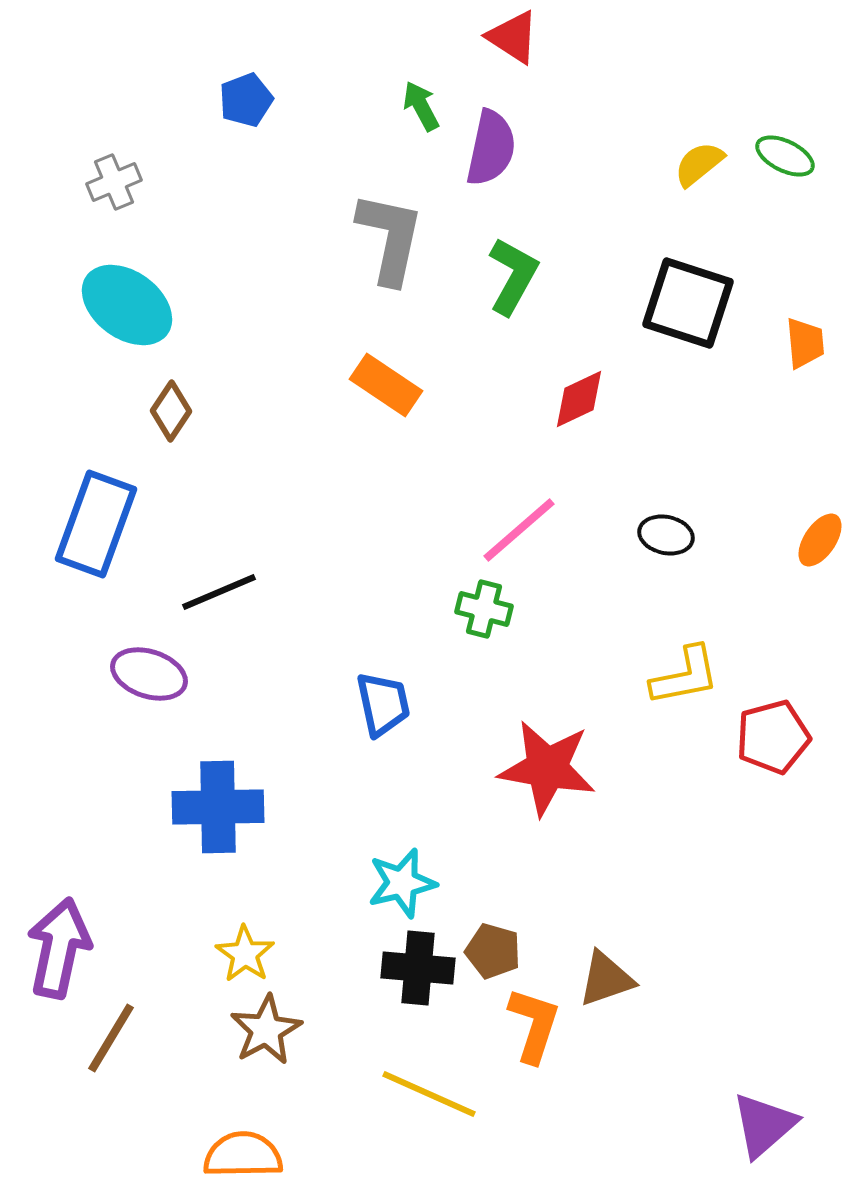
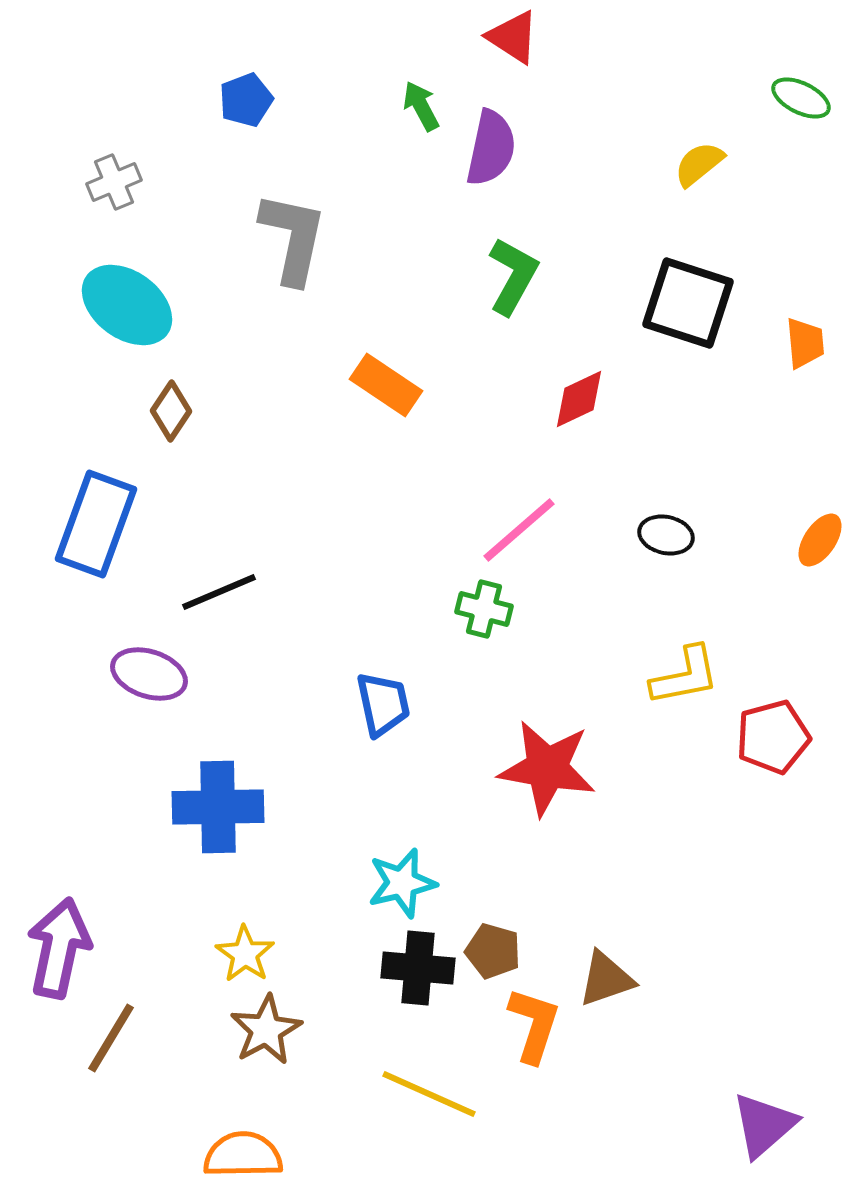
green ellipse: moved 16 px right, 58 px up
gray L-shape: moved 97 px left
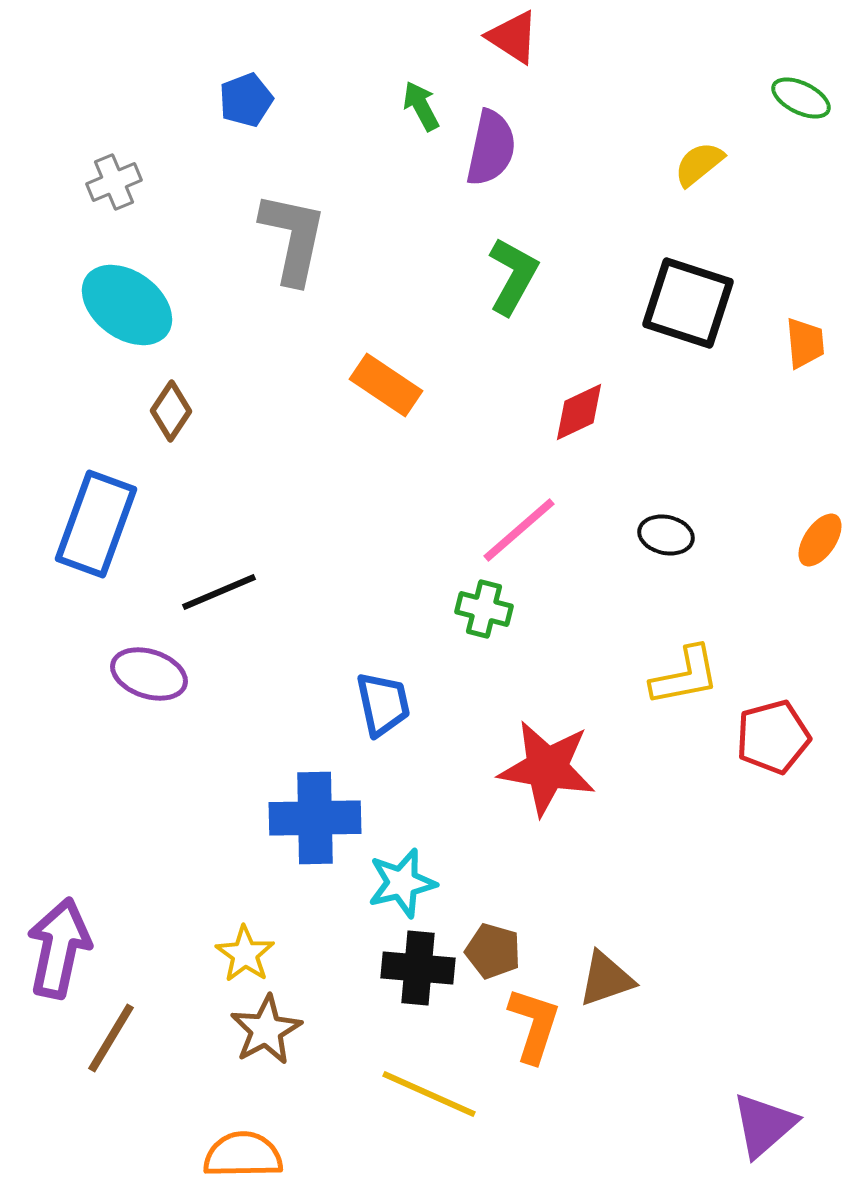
red diamond: moved 13 px down
blue cross: moved 97 px right, 11 px down
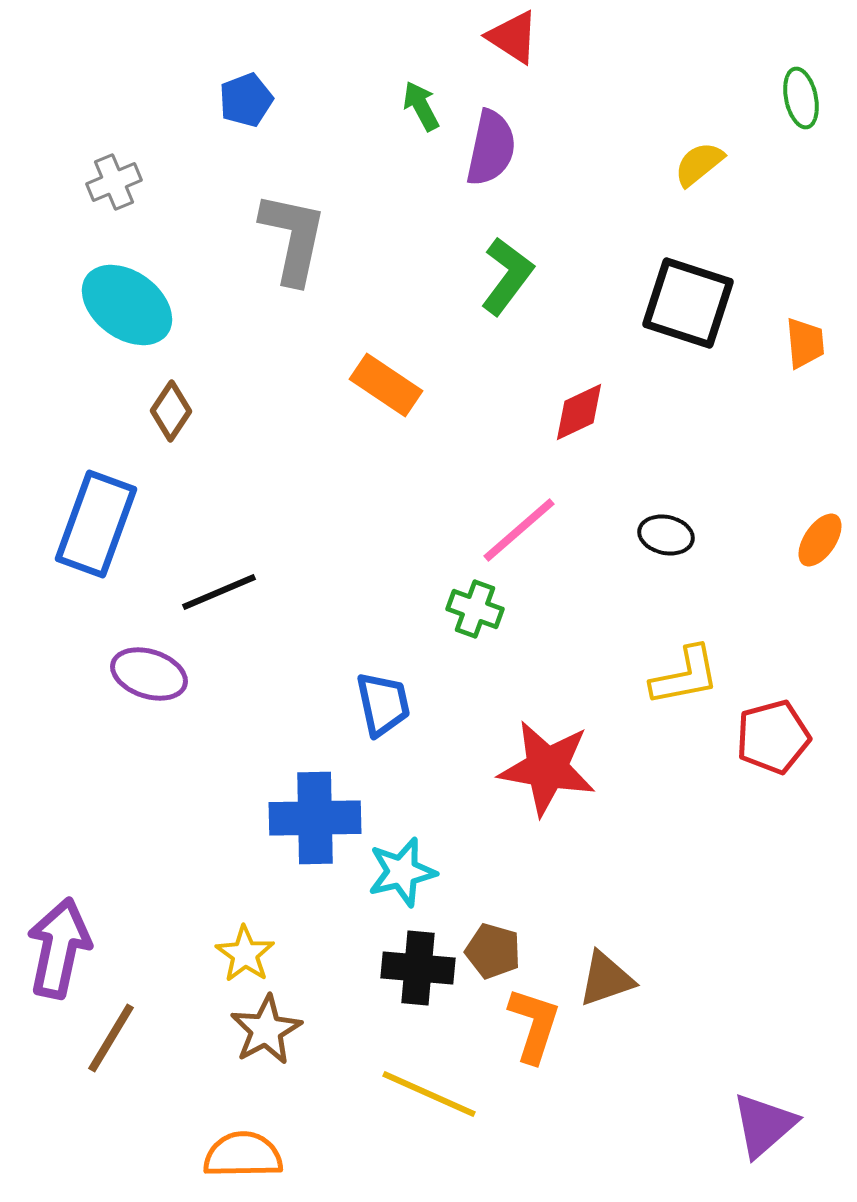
green ellipse: rotated 52 degrees clockwise
green L-shape: moved 6 px left; rotated 8 degrees clockwise
green cross: moved 9 px left; rotated 6 degrees clockwise
cyan star: moved 11 px up
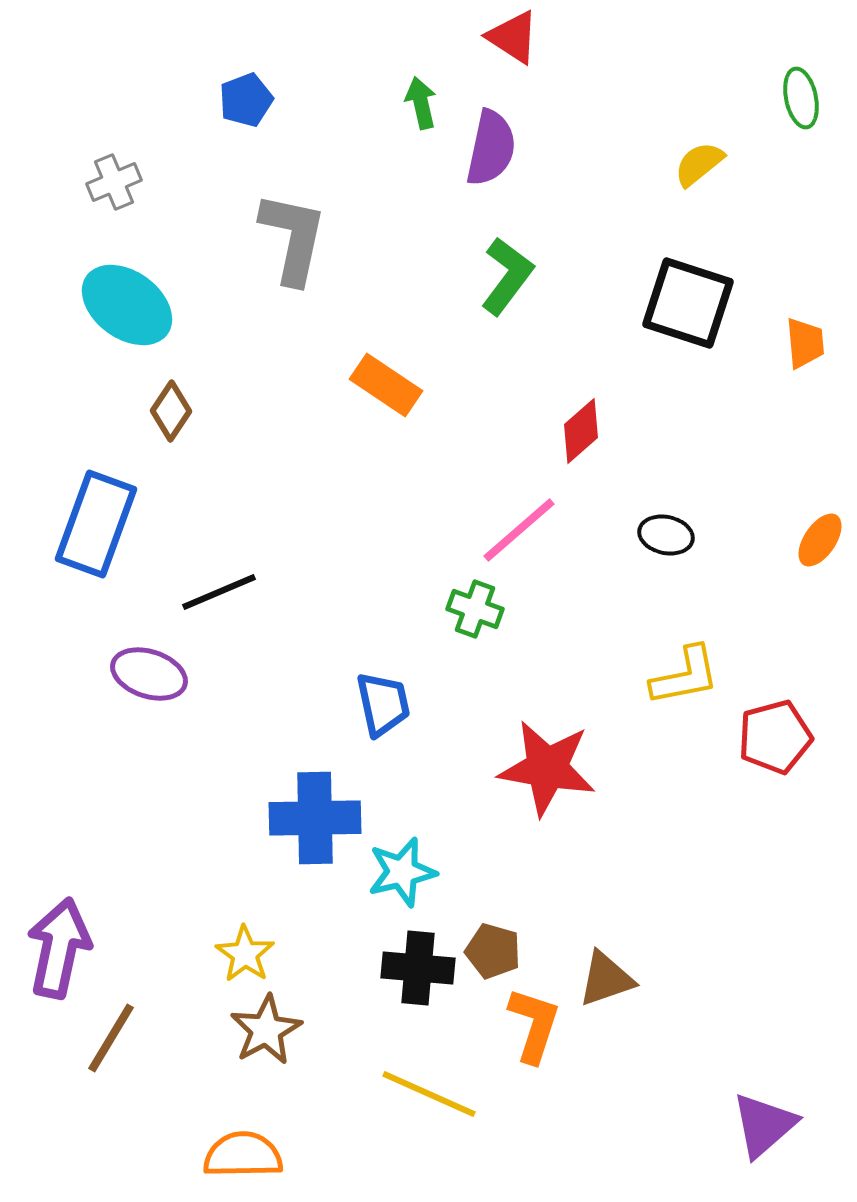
green arrow: moved 3 px up; rotated 15 degrees clockwise
red diamond: moved 2 px right, 19 px down; rotated 16 degrees counterclockwise
red pentagon: moved 2 px right
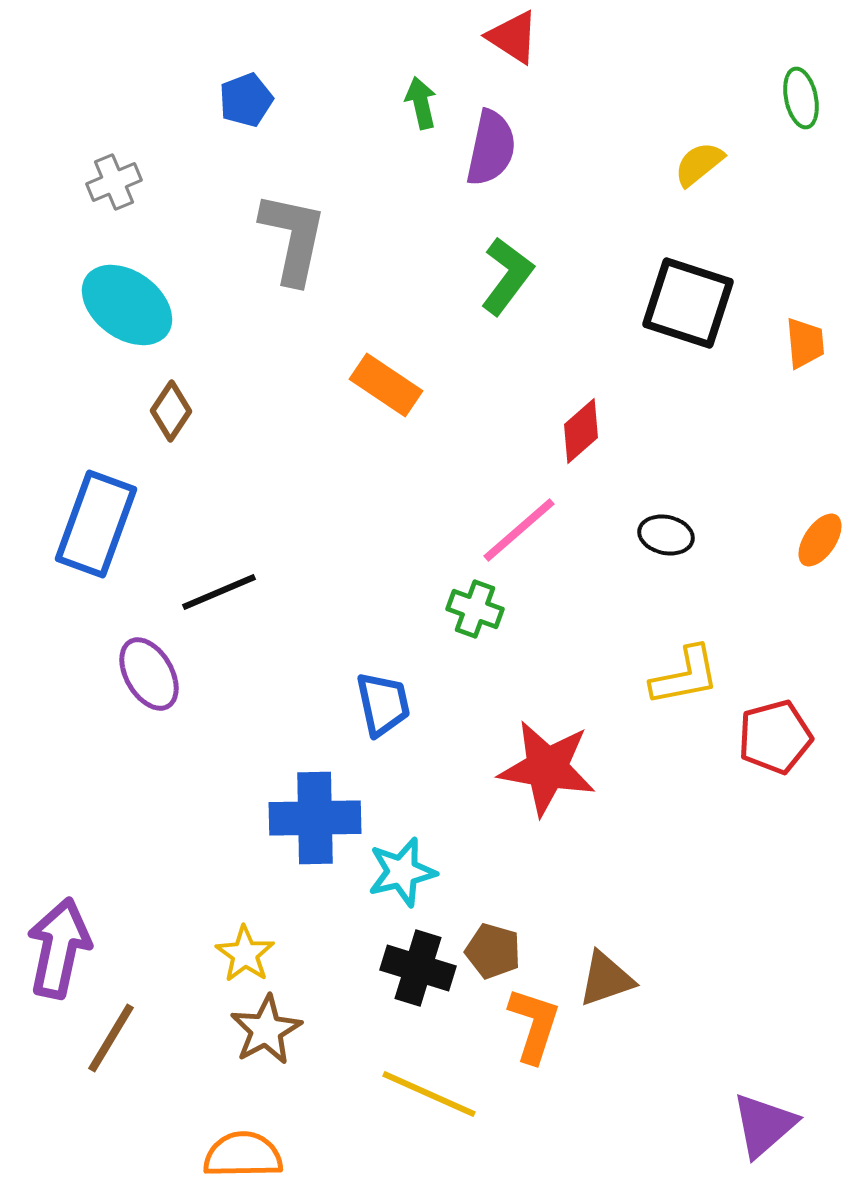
purple ellipse: rotated 42 degrees clockwise
black cross: rotated 12 degrees clockwise
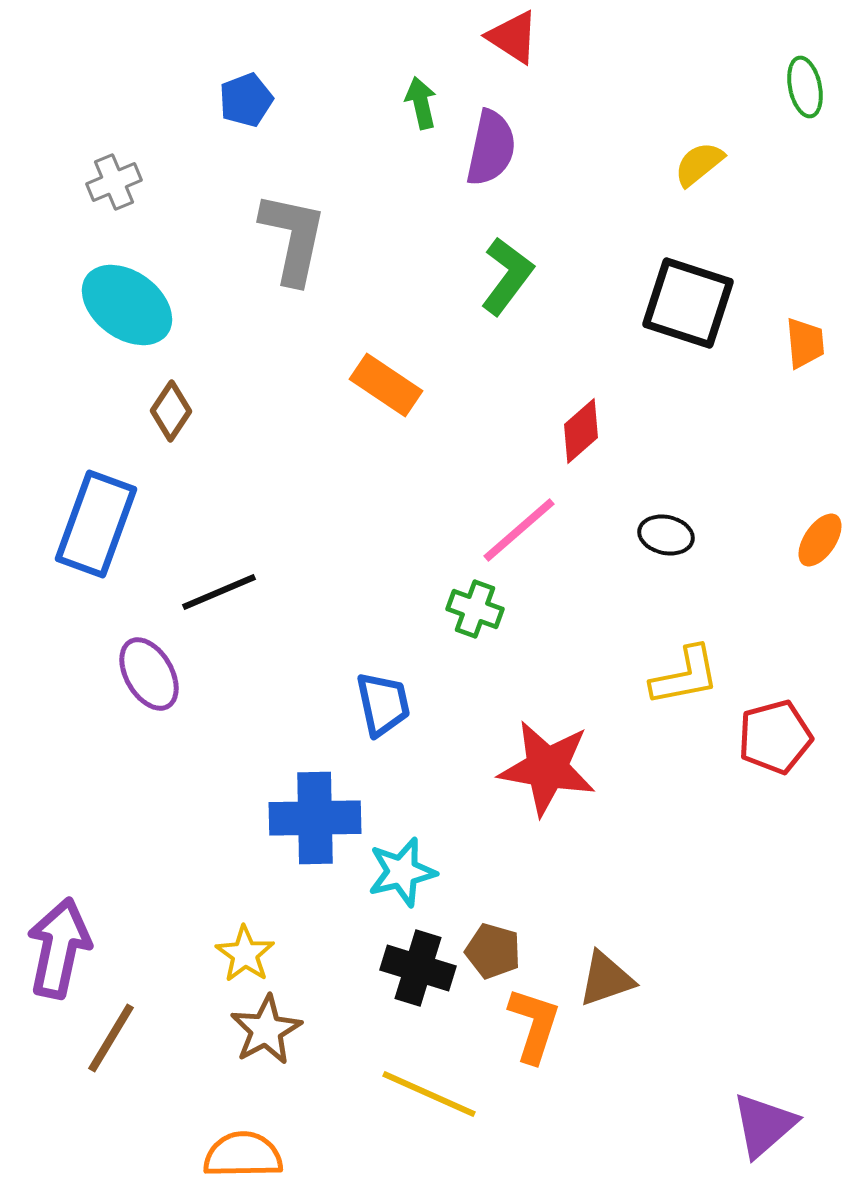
green ellipse: moved 4 px right, 11 px up
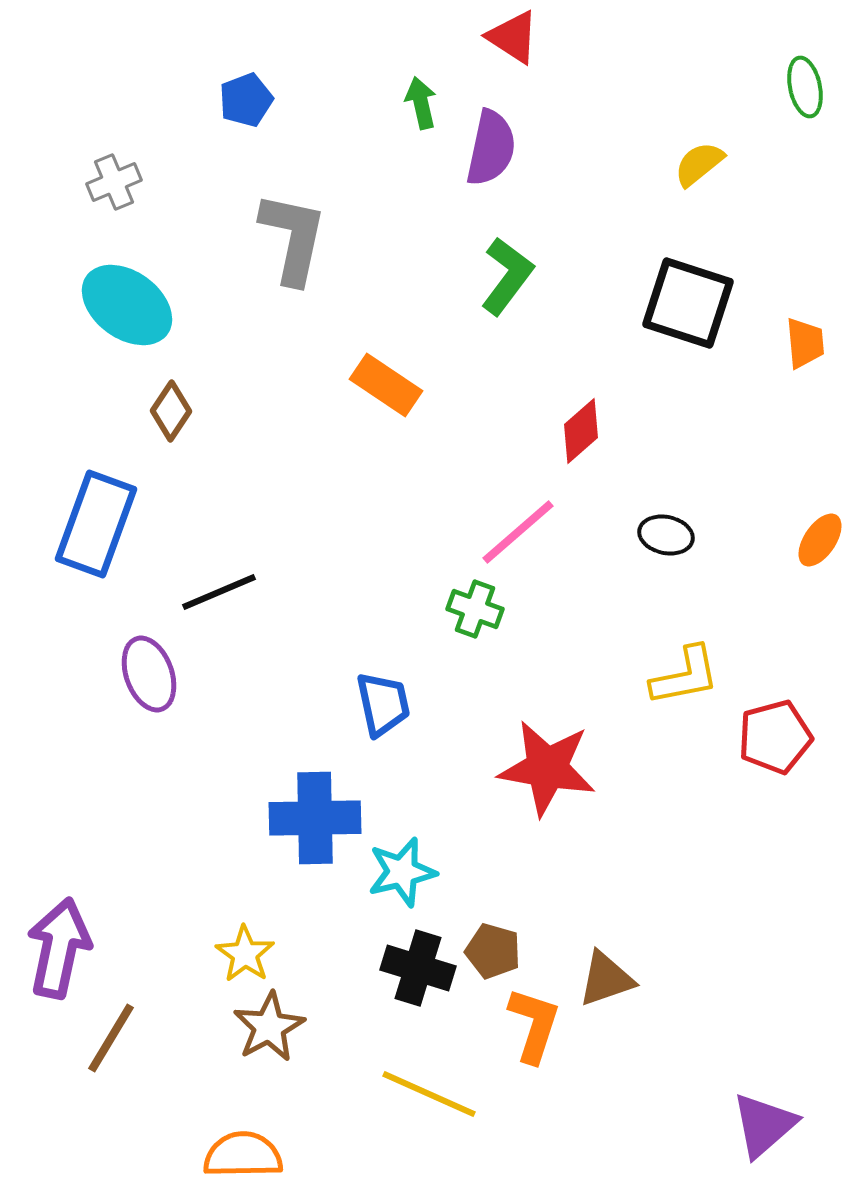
pink line: moved 1 px left, 2 px down
purple ellipse: rotated 10 degrees clockwise
brown star: moved 3 px right, 3 px up
